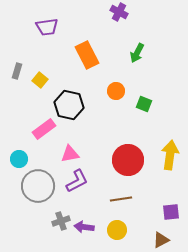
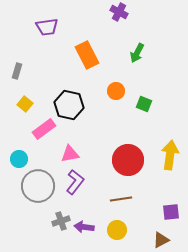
yellow square: moved 15 px left, 24 px down
purple L-shape: moved 2 px left, 1 px down; rotated 25 degrees counterclockwise
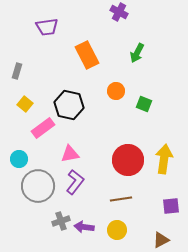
pink rectangle: moved 1 px left, 1 px up
yellow arrow: moved 6 px left, 4 px down
purple square: moved 6 px up
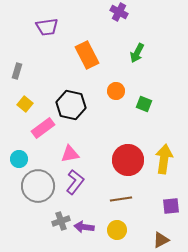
black hexagon: moved 2 px right
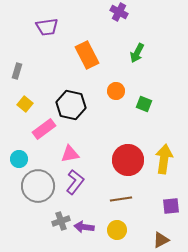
pink rectangle: moved 1 px right, 1 px down
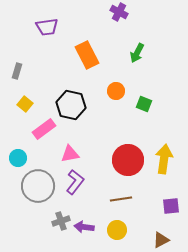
cyan circle: moved 1 px left, 1 px up
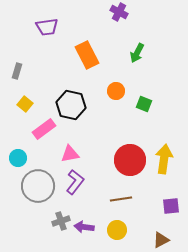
red circle: moved 2 px right
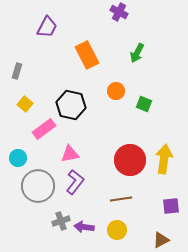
purple trapezoid: rotated 55 degrees counterclockwise
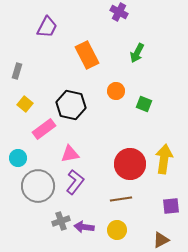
red circle: moved 4 px down
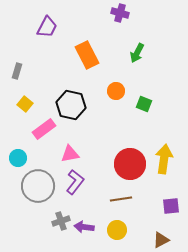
purple cross: moved 1 px right, 1 px down; rotated 12 degrees counterclockwise
